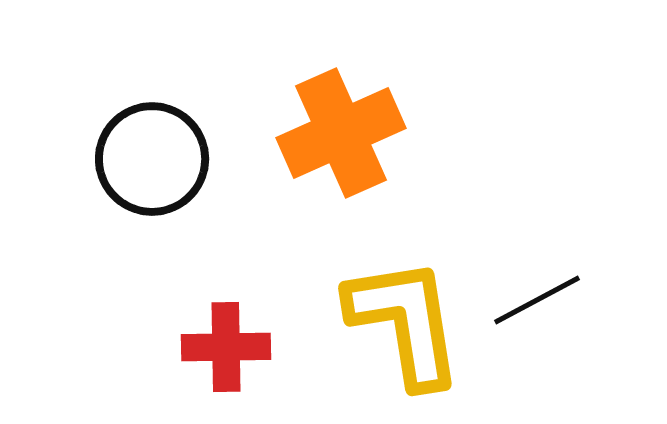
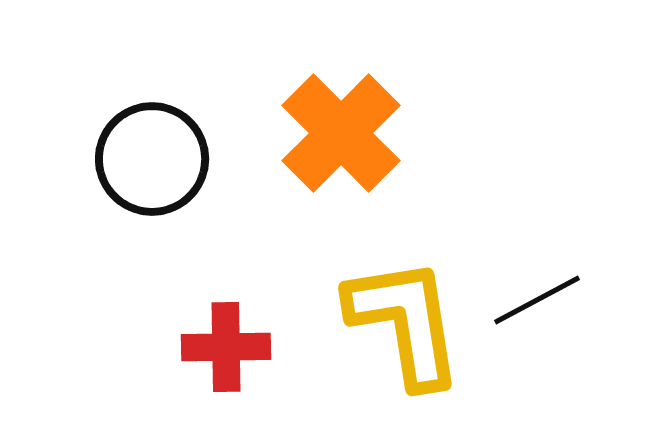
orange cross: rotated 21 degrees counterclockwise
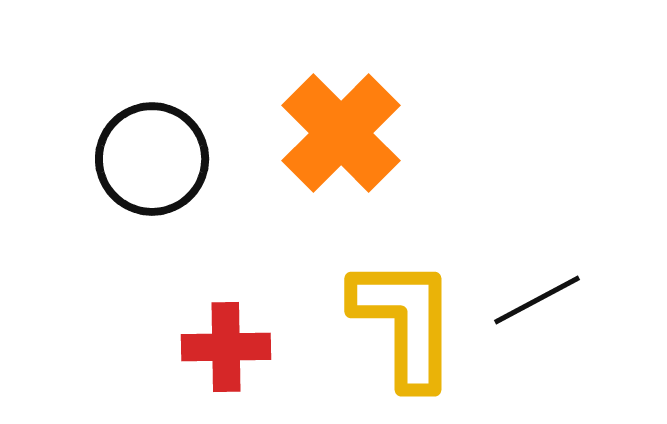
yellow L-shape: rotated 9 degrees clockwise
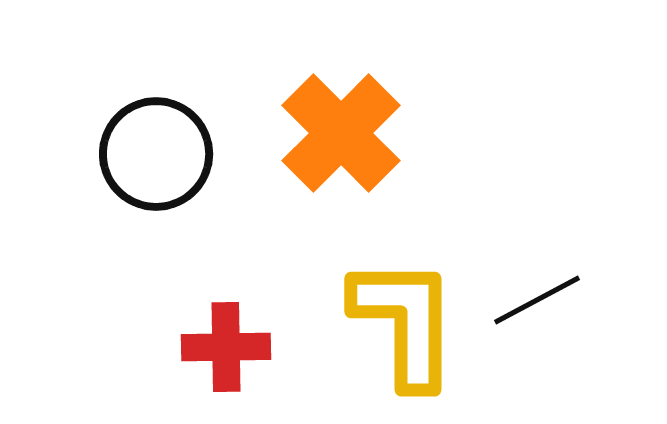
black circle: moved 4 px right, 5 px up
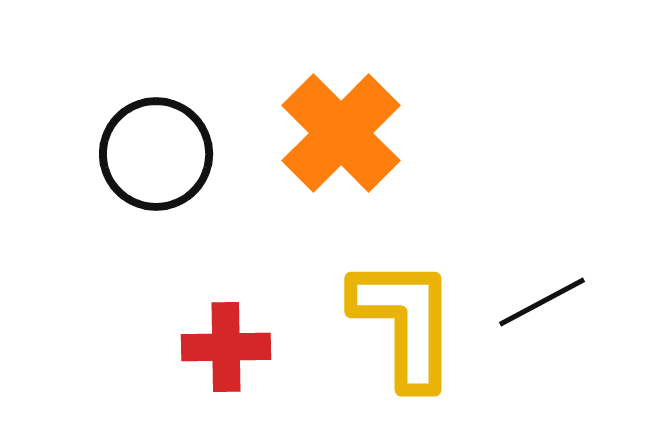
black line: moved 5 px right, 2 px down
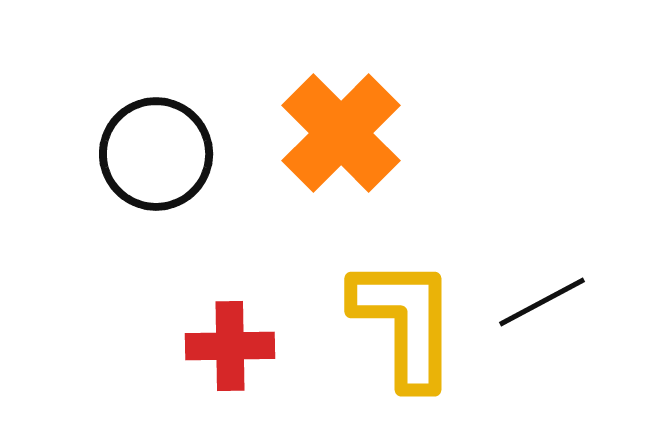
red cross: moved 4 px right, 1 px up
